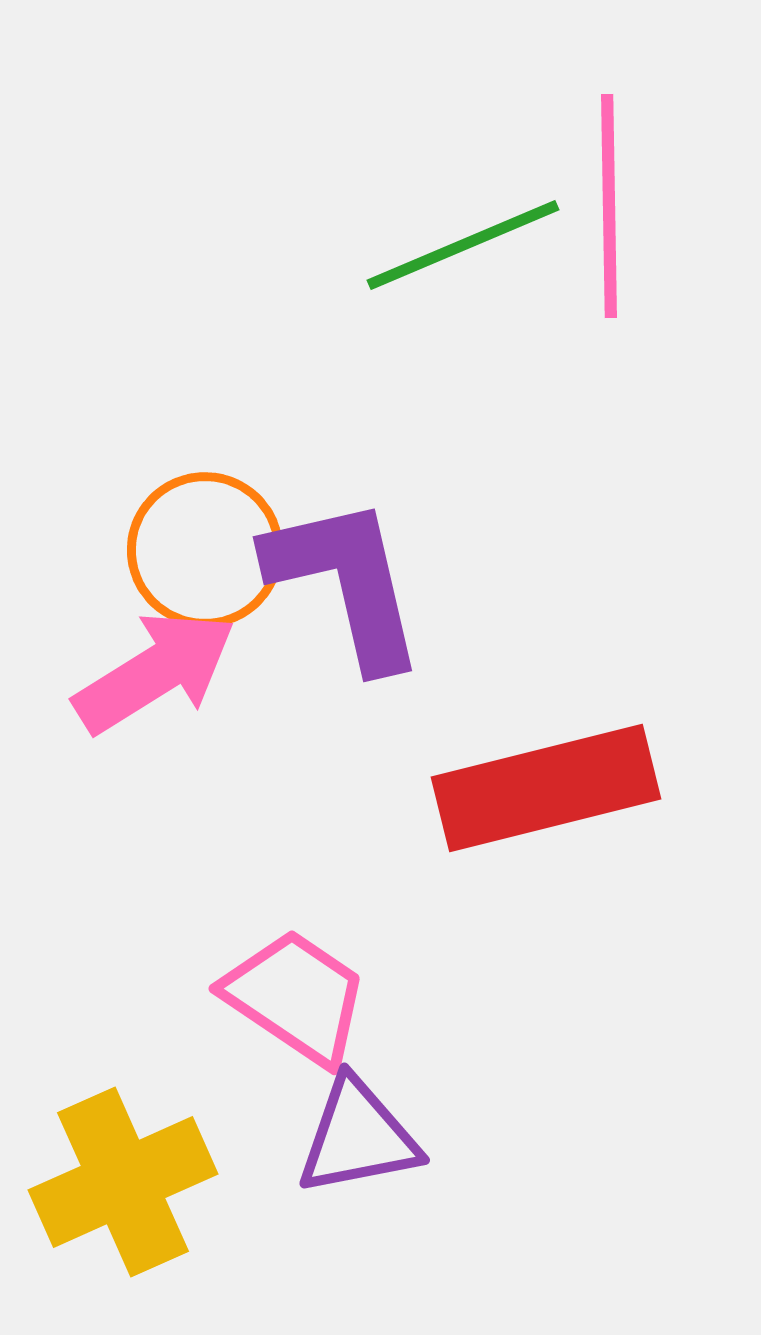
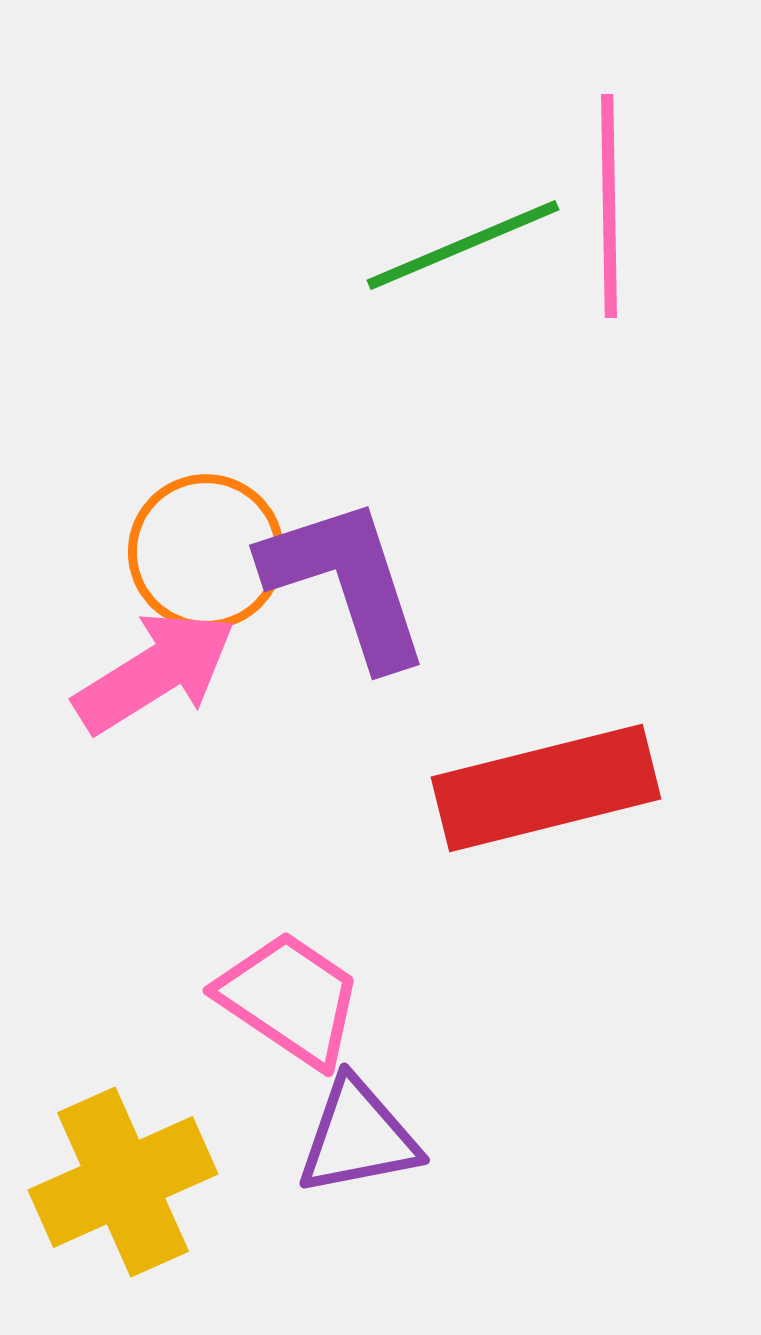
orange circle: moved 1 px right, 2 px down
purple L-shape: rotated 5 degrees counterclockwise
pink trapezoid: moved 6 px left, 2 px down
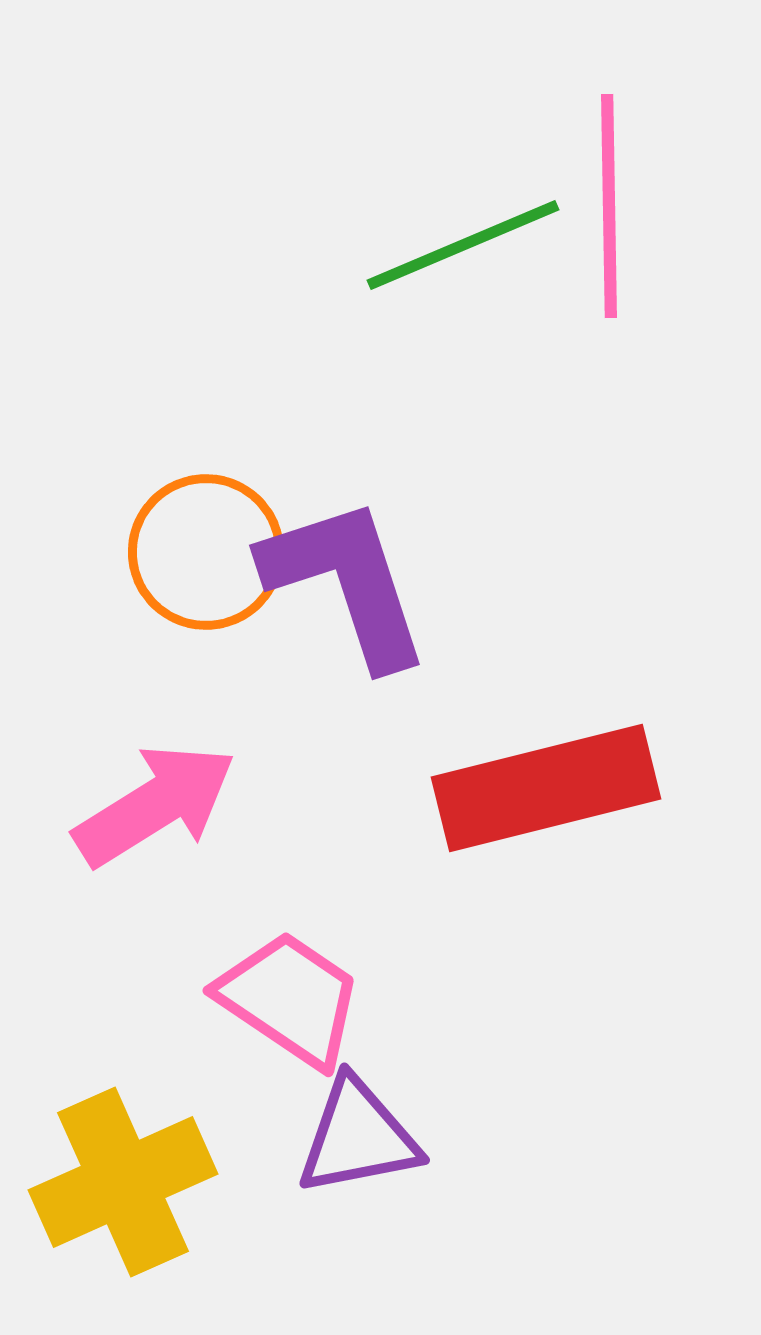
pink arrow: moved 133 px down
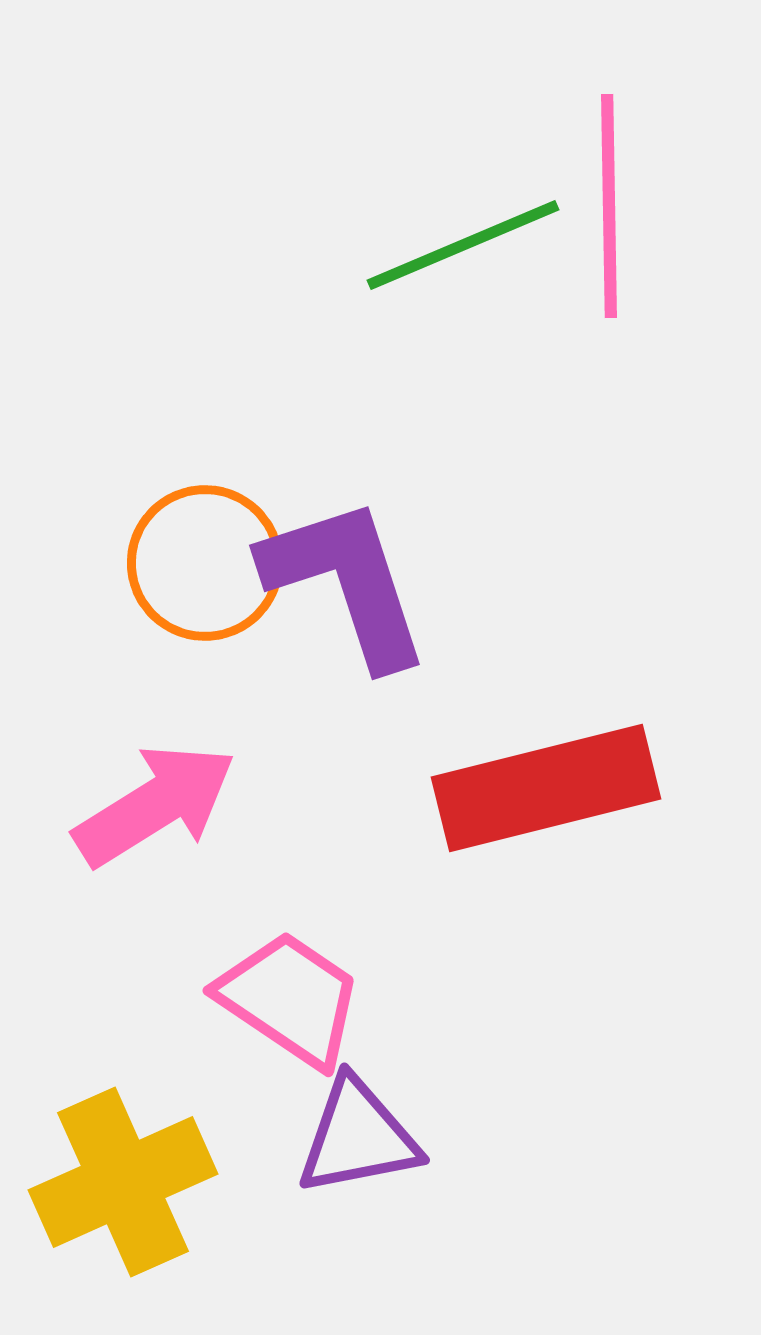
orange circle: moved 1 px left, 11 px down
